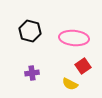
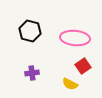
pink ellipse: moved 1 px right
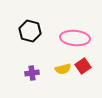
yellow semicircle: moved 7 px left, 15 px up; rotated 42 degrees counterclockwise
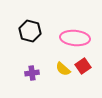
yellow semicircle: rotated 56 degrees clockwise
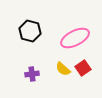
pink ellipse: rotated 32 degrees counterclockwise
red square: moved 2 px down
purple cross: moved 1 px down
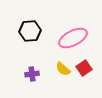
black hexagon: rotated 20 degrees counterclockwise
pink ellipse: moved 2 px left
red square: moved 1 px right
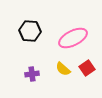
black hexagon: rotated 10 degrees clockwise
red square: moved 3 px right
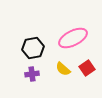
black hexagon: moved 3 px right, 17 px down; rotated 15 degrees counterclockwise
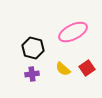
pink ellipse: moved 6 px up
black hexagon: rotated 25 degrees clockwise
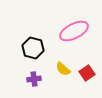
pink ellipse: moved 1 px right, 1 px up
red square: moved 5 px down
purple cross: moved 2 px right, 5 px down
